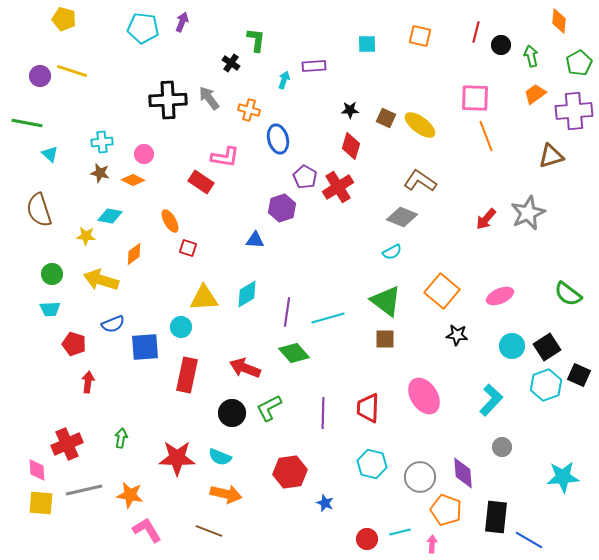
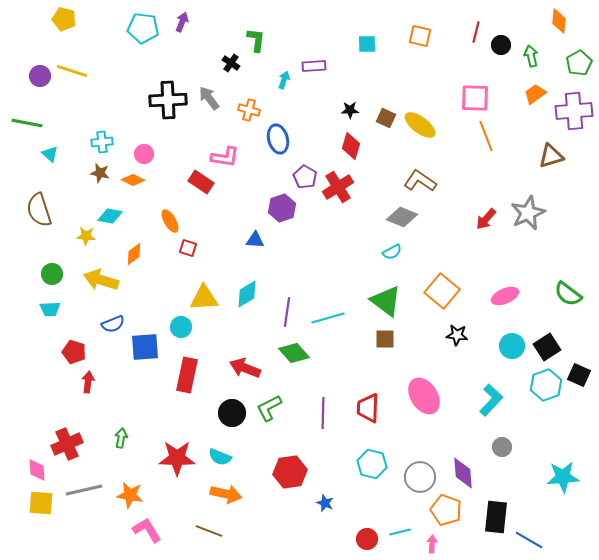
pink ellipse at (500, 296): moved 5 px right
red pentagon at (74, 344): moved 8 px down
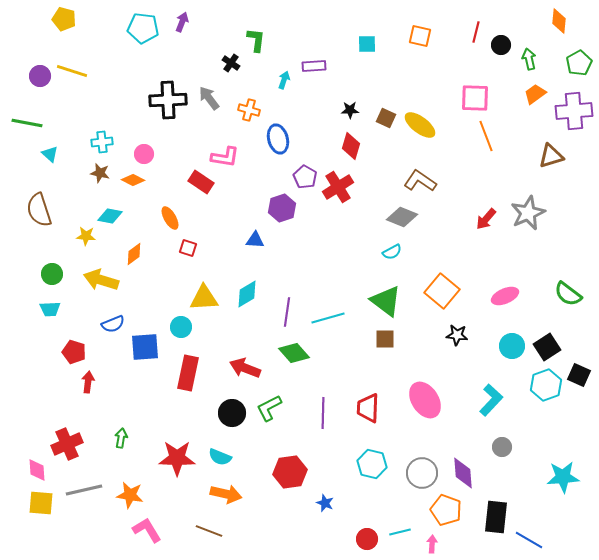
green arrow at (531, 56): moved 2 px left, 3 px down
orange ellipse at (170, 221): moved 3 px up
red rectangle at (187, 375): moved 1 px right, 2 px up
pink ellipse at (424, 396): moved 1 px right, 4 px down
gray circle at (420, 477): moved 2 px right, 4 px up
